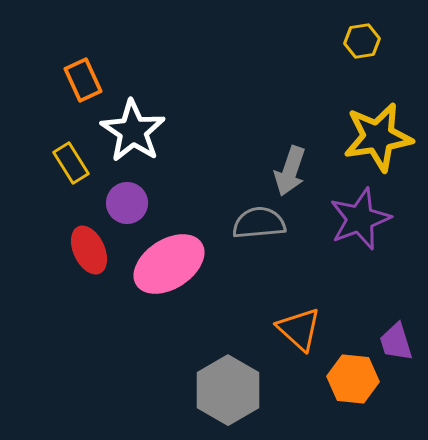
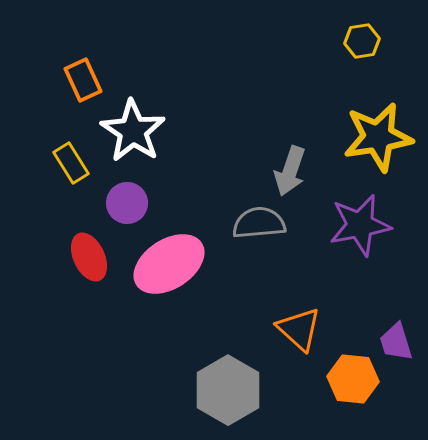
purple star: moved 6 px down; rotated 10 degrees clockwise
red ellipse: moved 7 px down
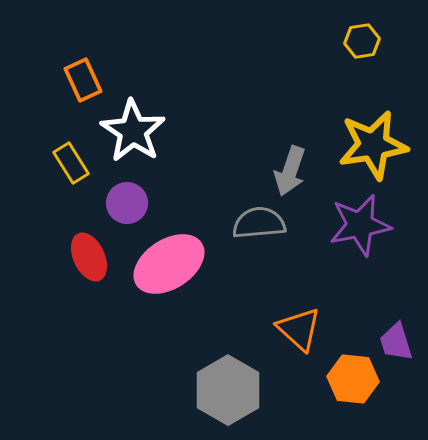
yellow star: moved 5 px left, 8 px down
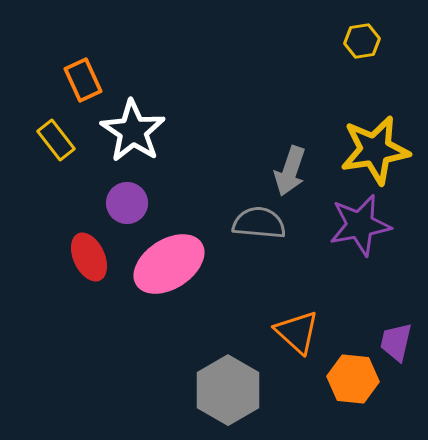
yellow star: moved 2 px right, 5 px down
yellow rectangle: moved 15 px left, 23 px up; rotated 6 degrees counterclockwise
gray semicircle: rotated 10 degrees clockwise
orange triangle: moved 2 px left, 3 px down
purple trapezoid: rotated 30 degrees clockwise
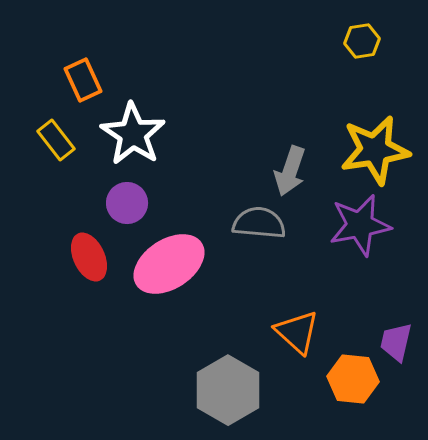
white star: moved 3 px down
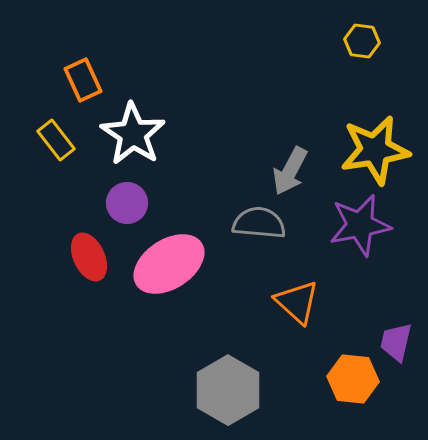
yellow hexagon: rotated 16 degrees clockwise
gray arrow: rotated 9 degrees clockwise
orange triangle: moved 30 px up
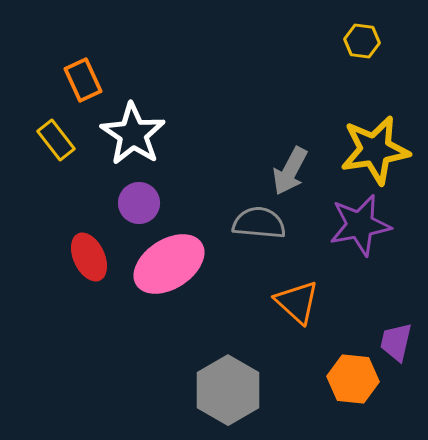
purple circle: moved 12 px right
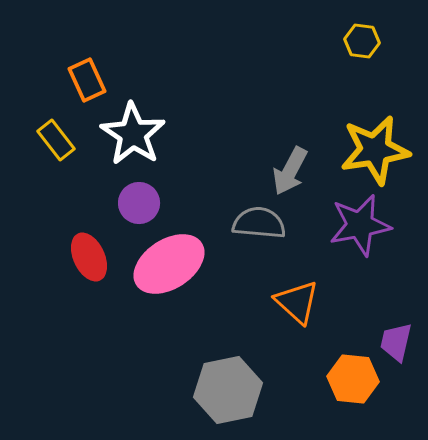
orange rectangle: moved 4 px right
gray hexagon: rotated 18 degrees clockwise
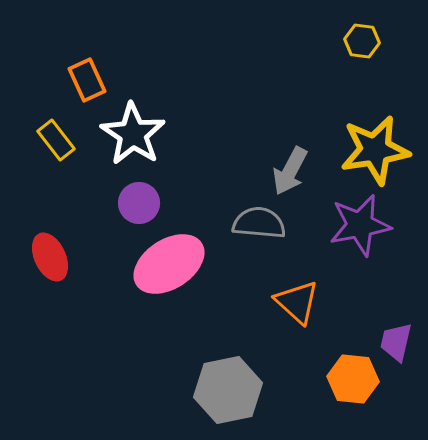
red ellipse: moved 39 px left
